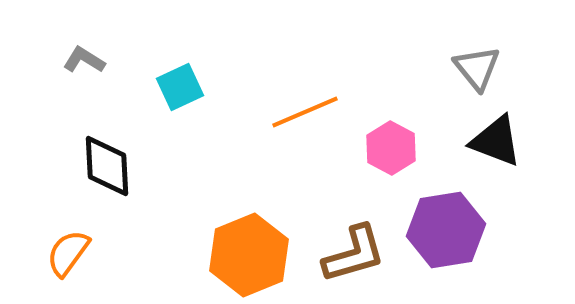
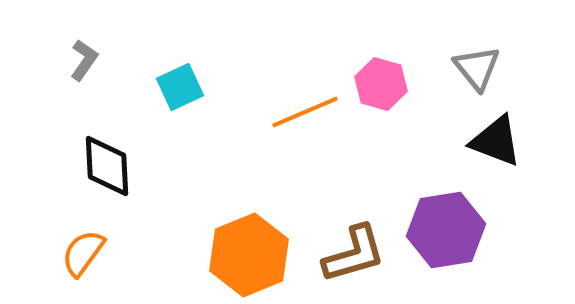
gray L-shape: rotated 93 degrees clockwise
pink hexagon: moved 10 px left, 64 px up; rotated 12 degrees counterclockwise
orange semicircle: moved 15 px right
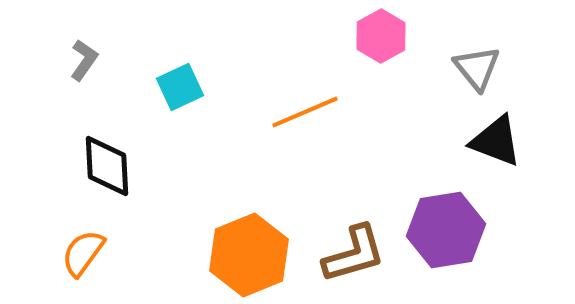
pink hexagon: moved 48 px up; rotated 15 degrees clockwise
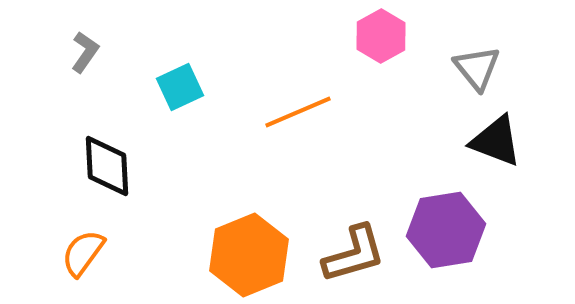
gray L-shape: moved 1 px right, 8 px up
orange line: moved 7 px left
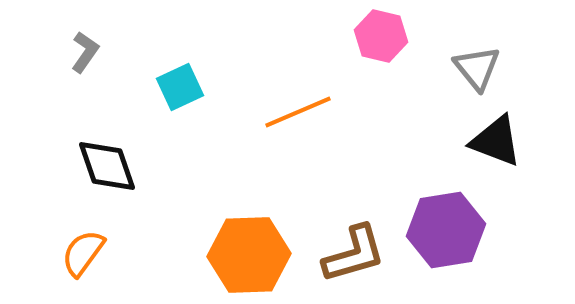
pink hexagon: rotated 18 degrees counterclockwise
black diamond: rotated 16 degrees counterclockwise
orange hexagon: rotated 20 degrees clockwise
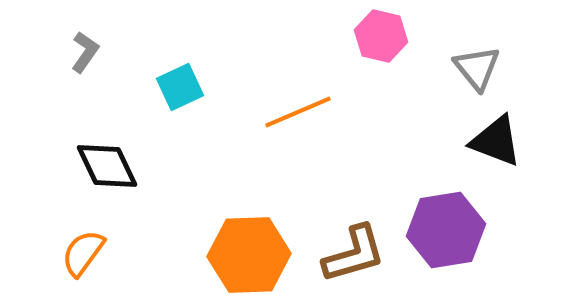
black diamond: rotated 6 degrees counterclockwise
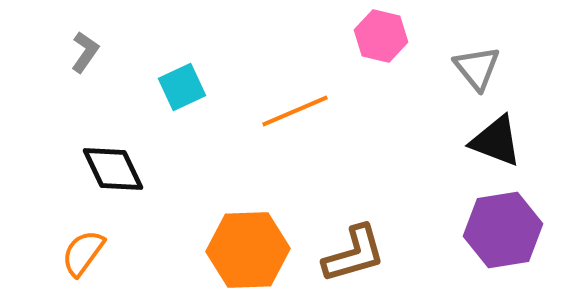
cyan square: moved 2 px right
orange line: moved 3 px left, 1 px up
black diamond: moved 6 px right, 3 px down
purple hexagon: moved 57 px right
orange hexagon: moved 1 px left, 5 px up
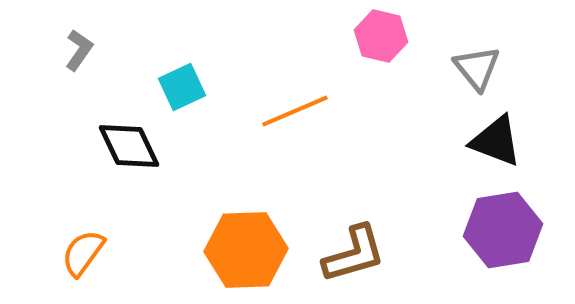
gray L-shape: moved 6 px left, 2 px up
black diamond: moved 16 px right, 23 px up
orange hexagon: moved 2 px left
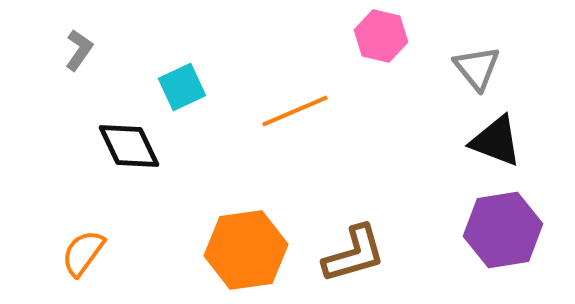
orange hexagon: rotated 6 degrees counterclockwise
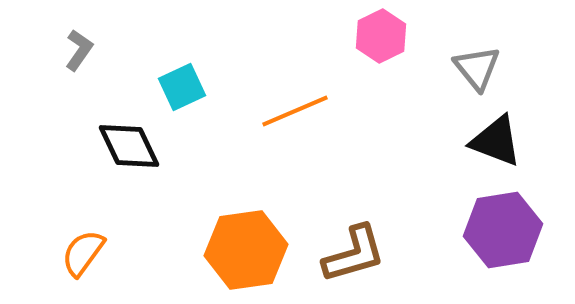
pink hexagon: rotated 21 degrees clockwise
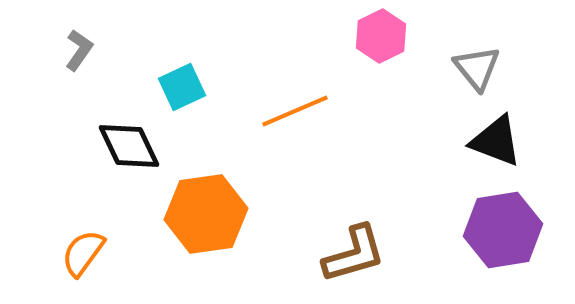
orange hexagon: moved 40 px left, 36 px up
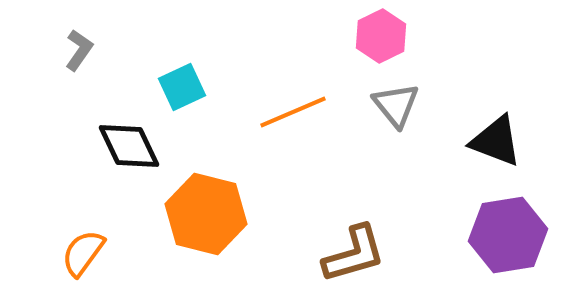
gray triangle: moved 81 px left, 37 px down
orange line: moved 2 px left, 1 px down
orange hexagon: rotated 22 degrees clockwise
purple hexagon: moved 5 px right, 5 px down
